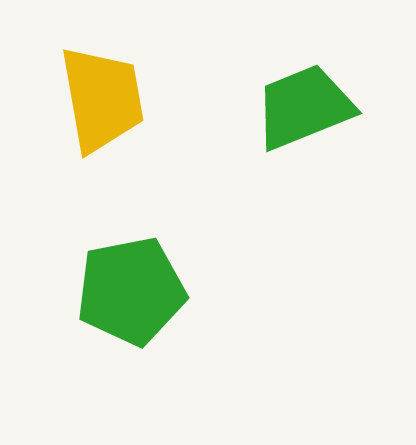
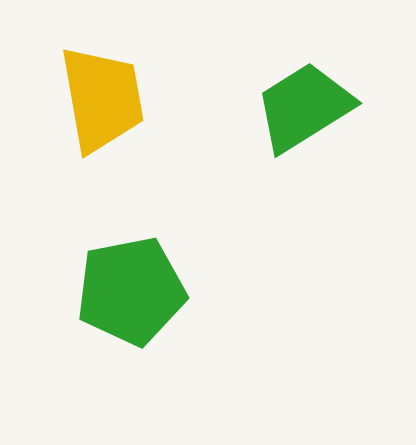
green trapezoid: rotated 10 degrees counterclockwise
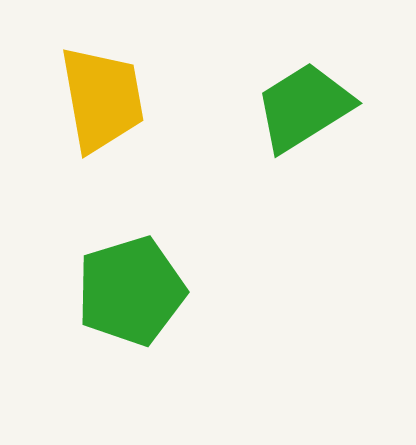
green pentagon: rotated 6 degrees counterclockwise
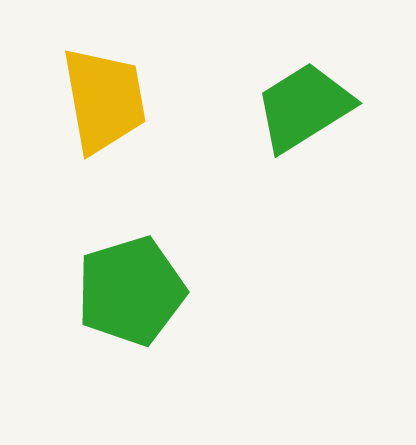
yellow trapezoid: moved 2 px right, 1 px down
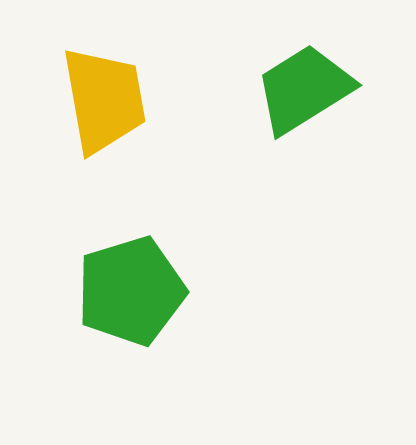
green trapezoid: moved 18 px up
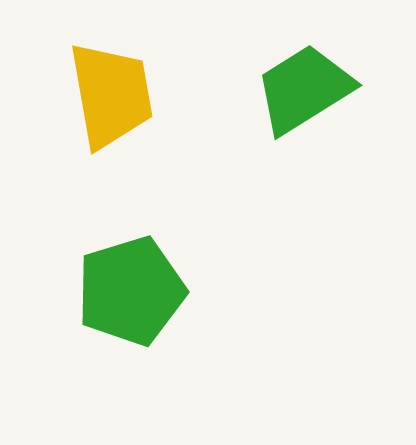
yellow trapezoid: moved 7 px right, 5 px up
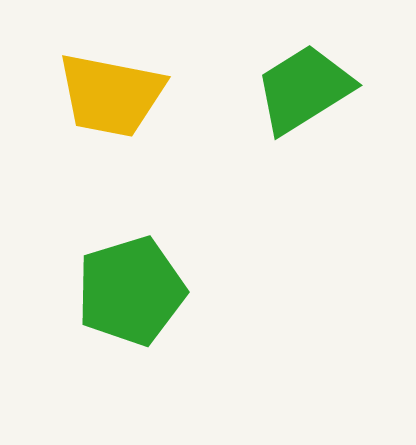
yellow trapezoid: rotated 111 degrees clockwise
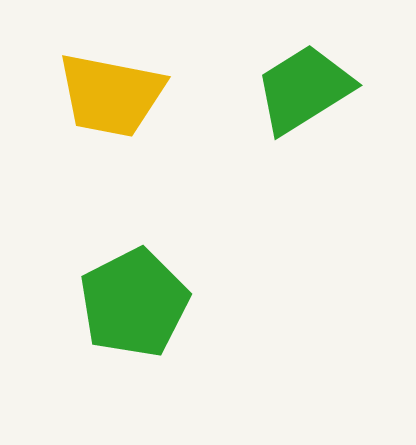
green pentagon: moved 3 px right, 12 px down; rotated 10 degrees counterclockwise
